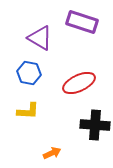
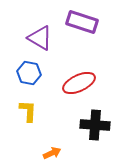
yellow L-shape: rotated 90 degrees counterclockwise
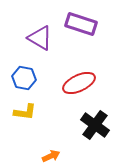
purple rectangle: moved 1 px left, 2 px down
blue hexagon: moved 5 px left, 5 px down
yellow L-shape: moved 3 px left, 1 px down; rotated 95 degrees clockwise
black cross: rotated 32 degrees clockwise
orange arrow: moved 1 px left, 3 px down
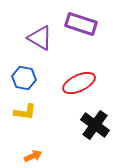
orange arrow: moved 18 px left
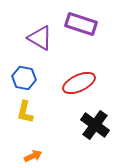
yellow L-shape: rotated 95 degrees clockwise
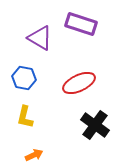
yellow L-shape: moved 5 px down
orange arrow: moved 1 px right, 1 px up
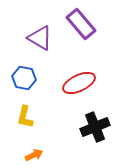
purple rectangle: rotated 32 degrees clockwise
black cross: moved 2 px down; rotated 32 degrees clockwise
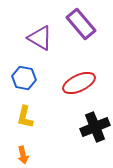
orange arrow: moved 11 px left; rotated 102 degrees clockwise
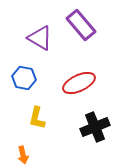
purple rectangle: moved 1 px down
yellow L-shape: moved 12 px right, 1 px down
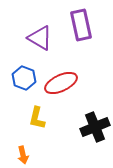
purple rectangle: rotated 28 degrees clockwise
blue hexagon: rotated 10 degrees clockwise
red ellipse: moved 18 px left
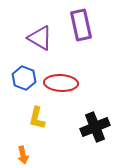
red ellipse: rotated 28 degrees clockwise
